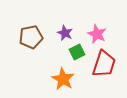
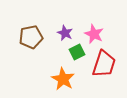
pink star: moved 3 px left
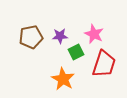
purple star: moved 5 px left, 3 px down; rotated 28 degrees counterclockwise
green square: moved 1 px left
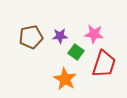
pink star: rotated 18 degrees counterclockwise
green square: rotated 28 degrees counterclockwise
orange star: moved 2 px right
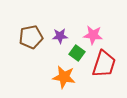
pink star: moved 1 px left, 1 px down
green square: moved 1 px right, 1 px down
orange star: moved 1 px left, 2 px up; rotated 20 degrees counterclockwise
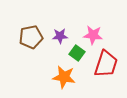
red trapezoid: moved 2 px right
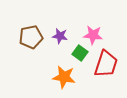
purple star: rotated 14 degrees clockwise
green square: moved 3 px right
